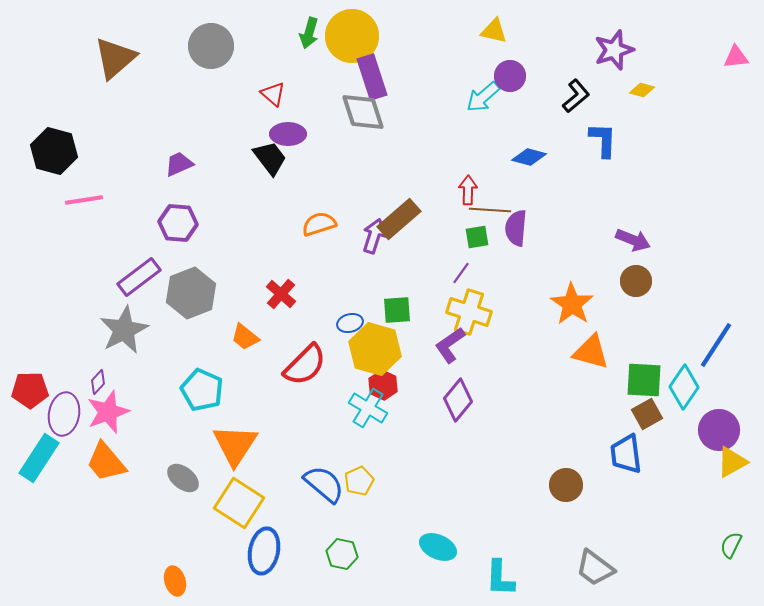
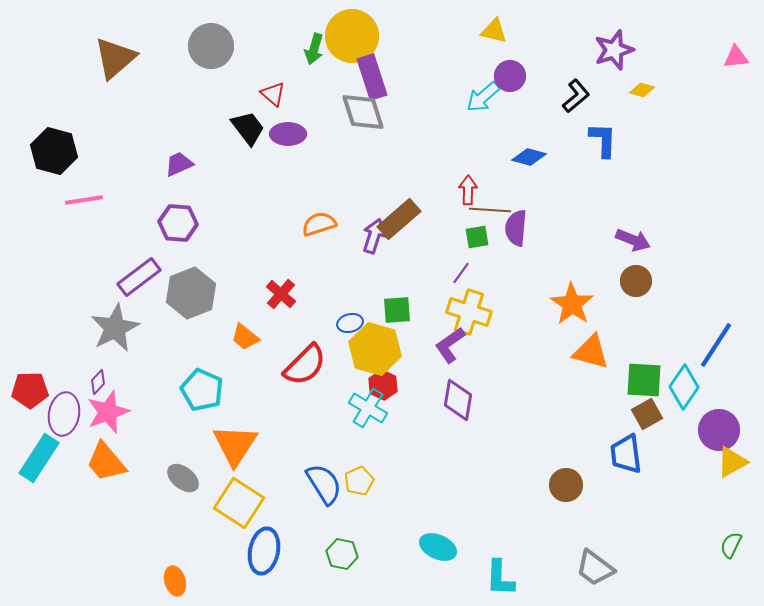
green arrow at (309, 33): moved 5 px right, 16 px down
black trapezoid at (270, 158): moved 22 px left, 30 px up
gray star at (124, 330): moved 9 px left, 2 px up
purple diamond at (458, 400): rotated 30 degrees counterclockwise
blue semicircle at (324, 484): rotated 18 degrees clockwise
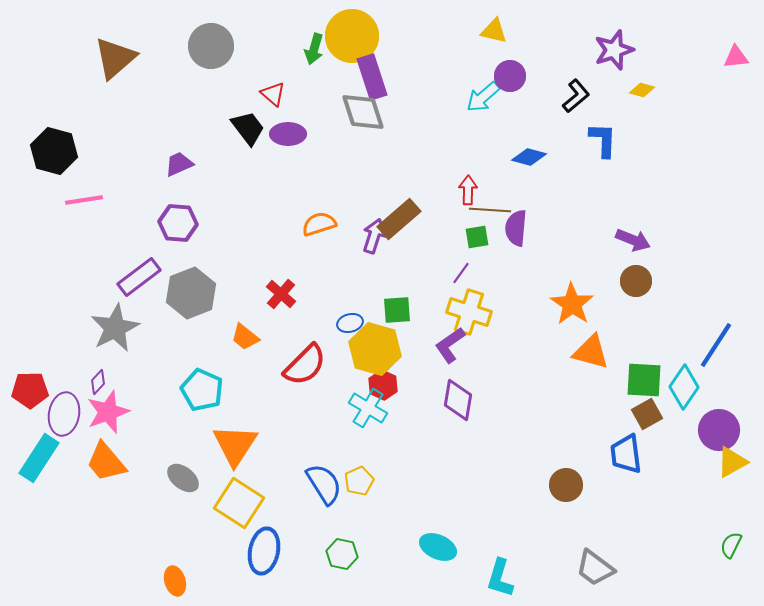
cyan L-shape at (500, 578): rotated 15 degrees clockwise
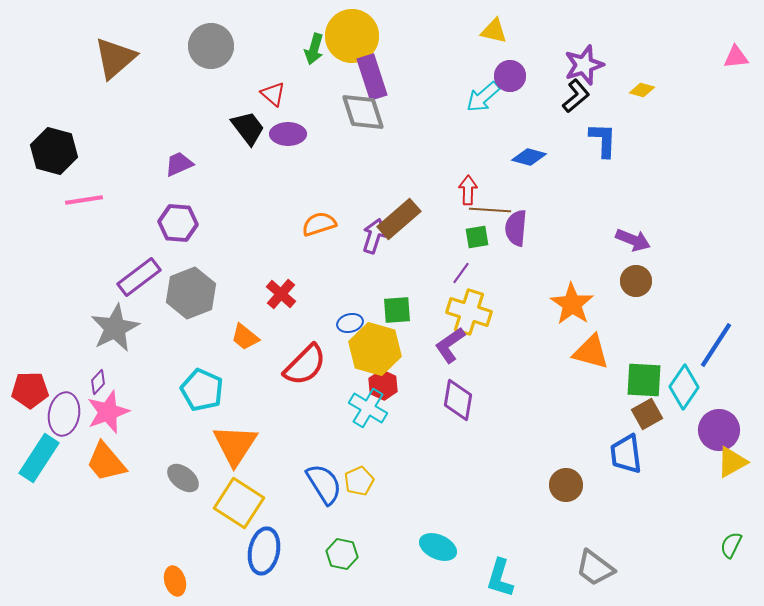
purple star at (614, 50): moved 30 px left, 15 px down
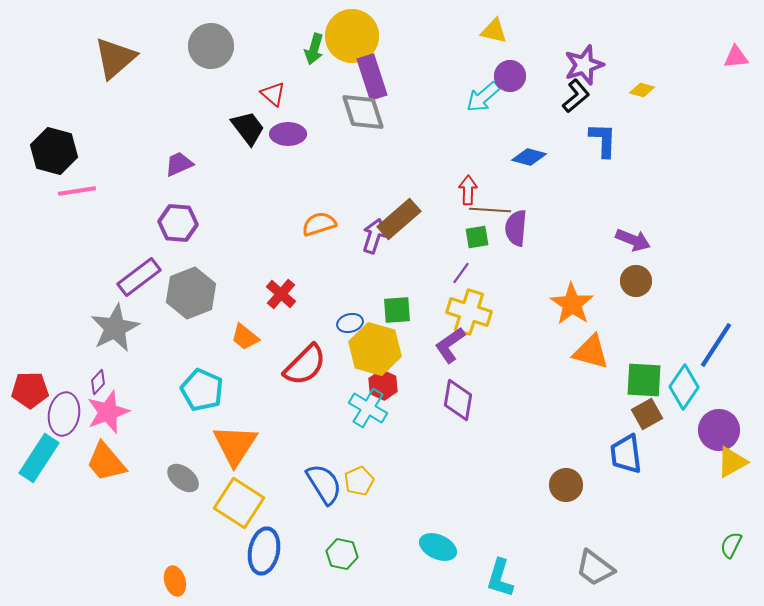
pink line at (84, 200): moved 7 px left, 9 px up
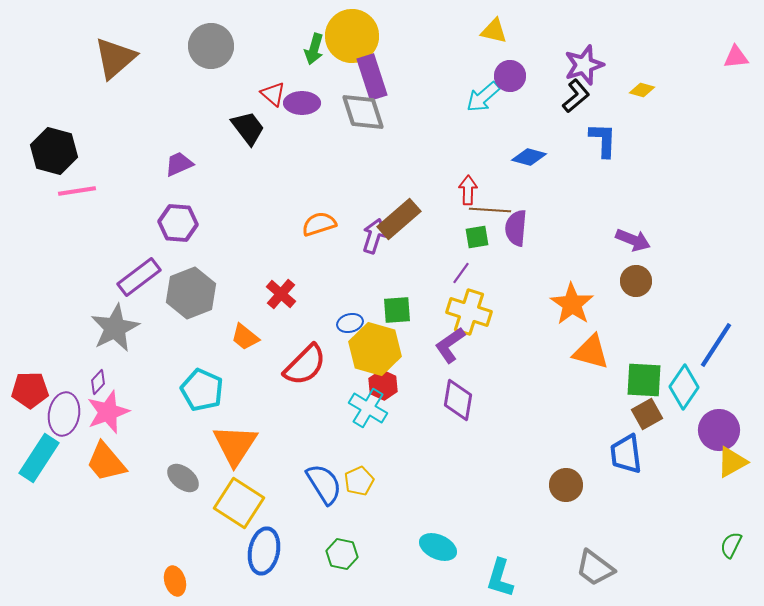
purple ellipse at (288, 134): moved 14 px right, 31 px up
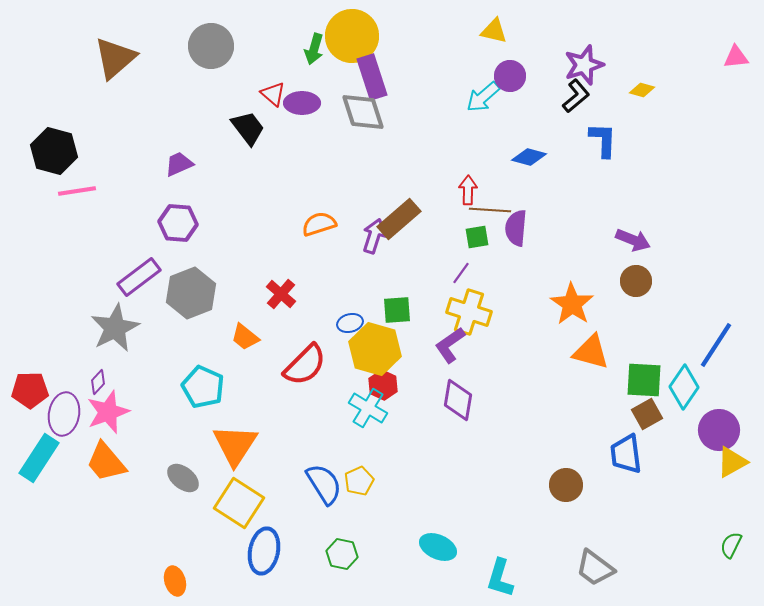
cyan pentagon at (202, 390): moved 1 px right, 3 px up
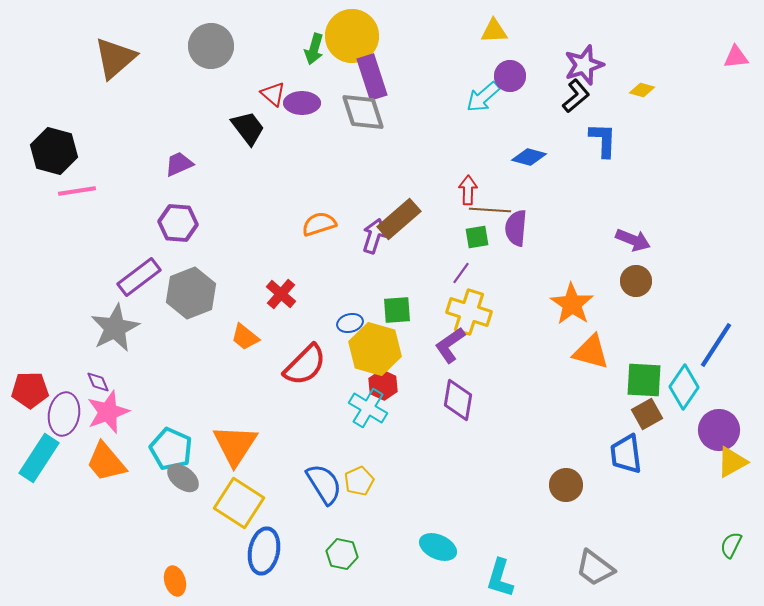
yellow triangle at (494, 31): rotated 16 degrees counterclockwise
purple diamond at (98, 382): rotated 65 degrees counterclockwise
cyan pentagon at (203, 387): moved 32 px left, 62 px down
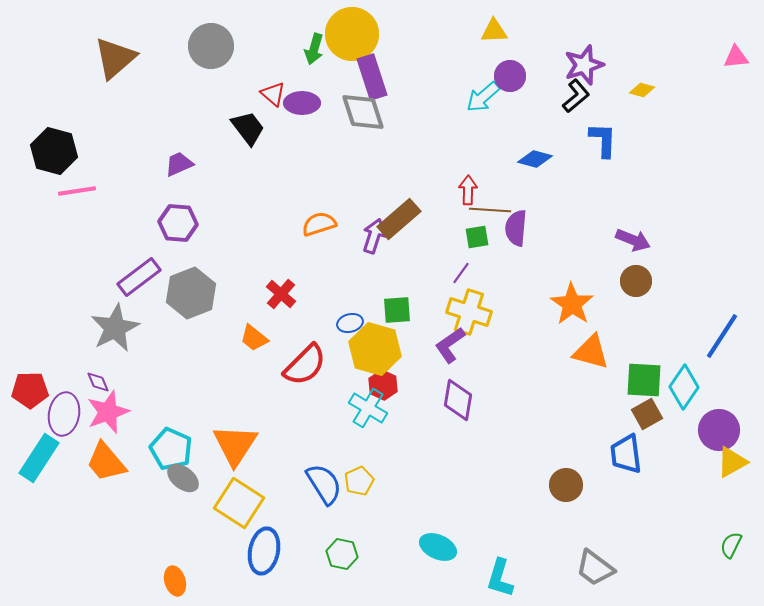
yellow circle at (352, 36): moved 2 px up
blue diamond at (529, 157): moved 6 px right, 2 px down
orange trapezoid at (245, 337): moved 9 px right, 1 px down
blue line at (716, 345): moved 6 px right, 9 px up
